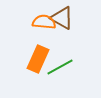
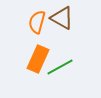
orange semicircle: moved 7 px left; rotated 80 degrees counterclockwise
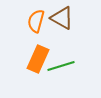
orange semicircle: moved 1 px left, 1 px up
green line: moved 1 px right, 1 px up; rotated 12 degrees clockwise
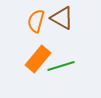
orange rectangle: rotated 16 degrees clockwise
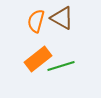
orange rectangle: rotated 12 degrees clockwise
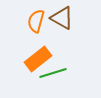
green line: moved 8 px left, 7 px down
